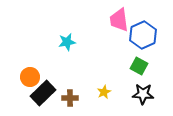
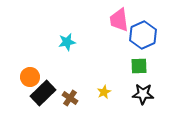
green square: rotated 30 degrees counterclockwise
brown cross: rotated 35 degrees clockwise
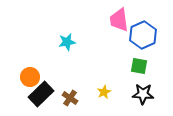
green square: rotated 12 degrees clockwise
black rectangle: moved 2 px left, 1 px down
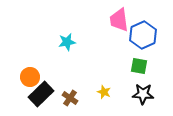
yellow star: rotated 24 degrees counterclockwise
